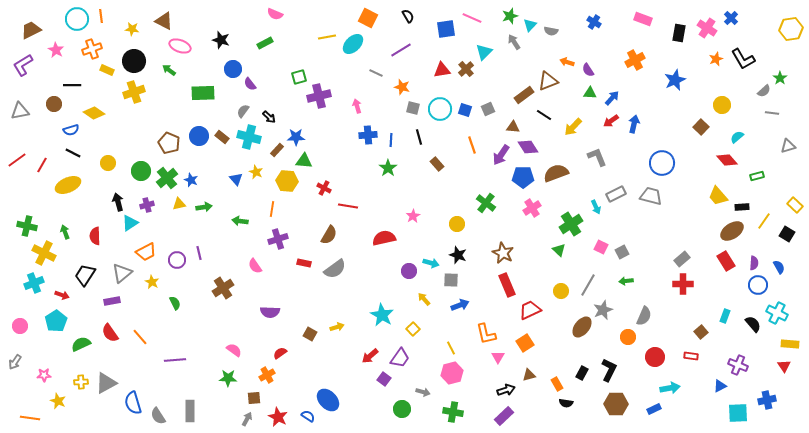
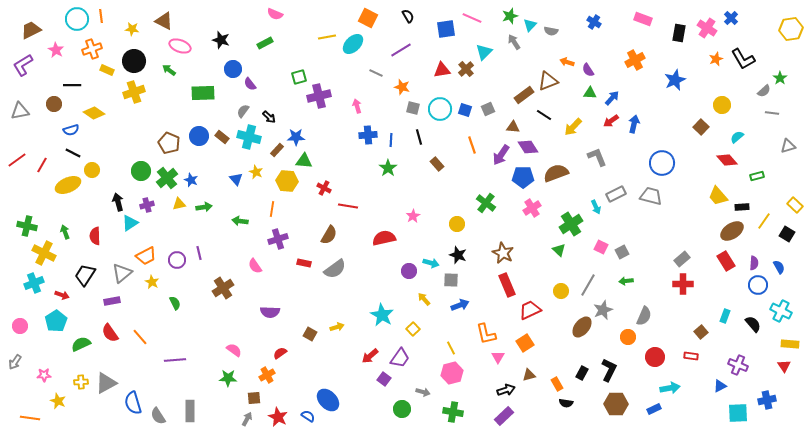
yellow circle at (108, 163): moved 16 px left, 7 px down
orange trapezoid at (146, 252): moved 4 px down
cyan cross at (777, 313): moved 4 px right, 2 px up
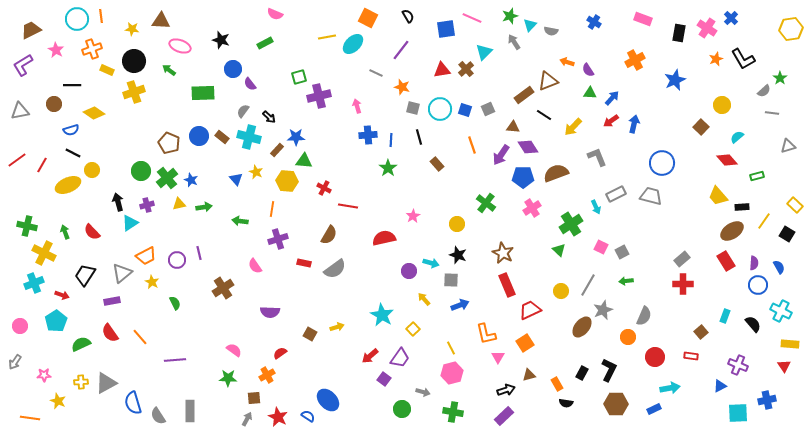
brown triangle at (164, 21): moved 3 px left; rotated 24 degrees counterclockwise
purple line at (401, 50): rotated 20 degrees counterclockwise
red semicircle at (95, 236): moved 3 px left, 4 px up; rotated 42 degrees counterclockwise
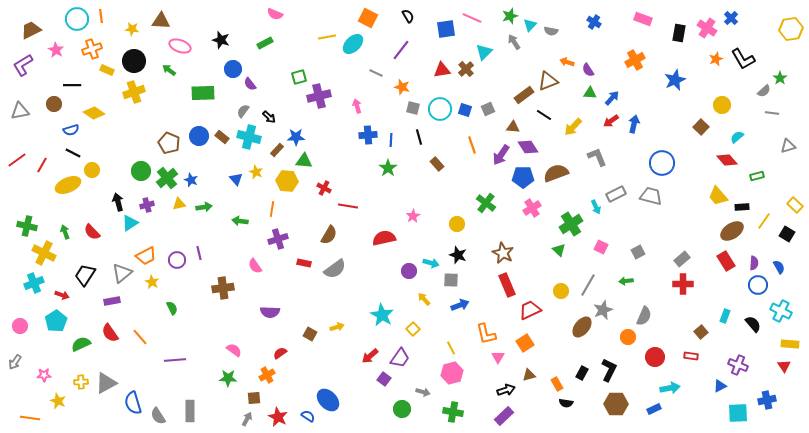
gray square at (622, 252): moved 16 px right
brown cross at (223, 288): rotated 25 degrees clockwise
green semicircle at (175, 303): moved 3 px left, 5 px down
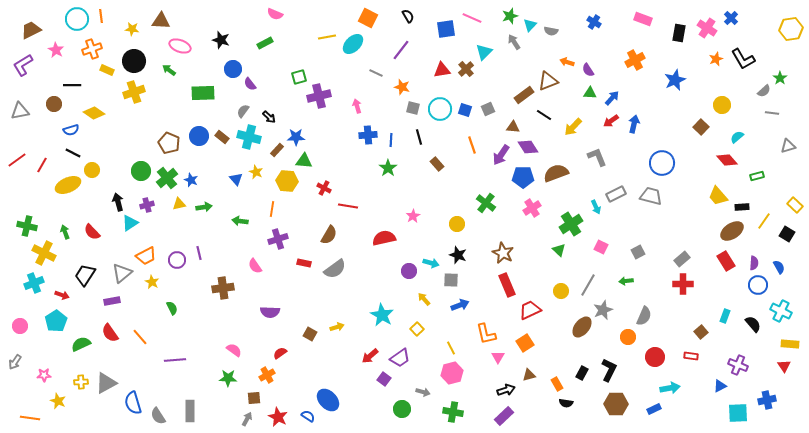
yellow square at (413, 329): moved 4 px right
purple trapezoid at (400, 358): rotated 20 degrees clockwise
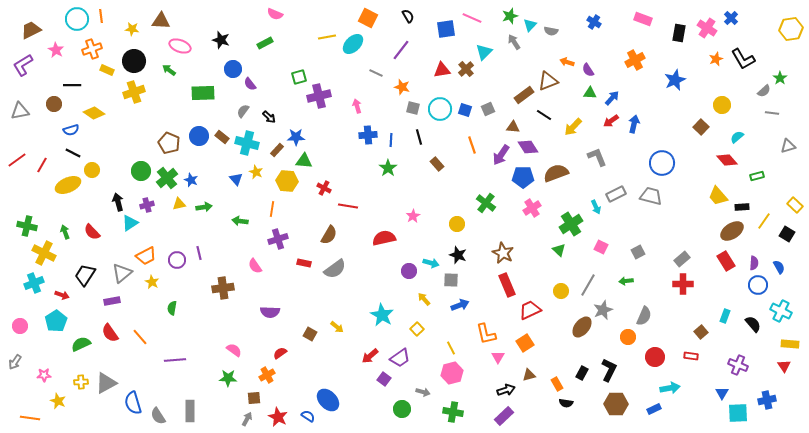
cyan cross at (249, 137): moved 2 px left, 6 px down
green semicircle at (172, 308): rotated 144 degrees counterclockwise
yellow arrow at (337, 327): rotated 56 degrees clockwise
blue triangle at (720, 386): moved 2 px right, 7 px down; rotated 32 degrees counterclockwise
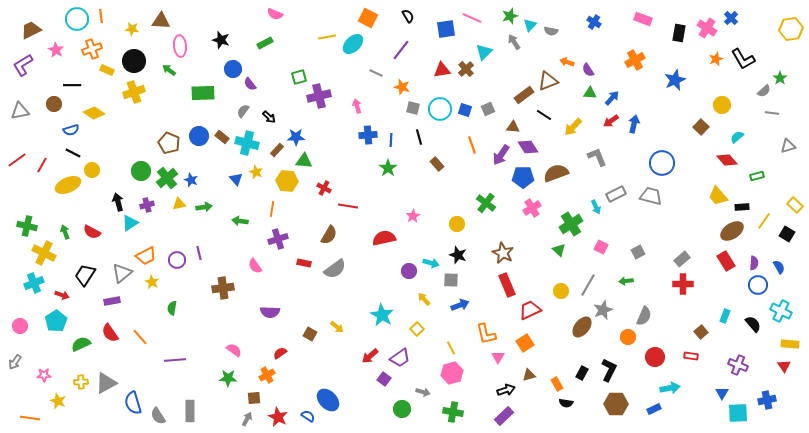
pink ellipse at (180, 46): rotated 65 degrees clockwise
red semicircle at (92, 232): rotated 18 degrees counterclockwise
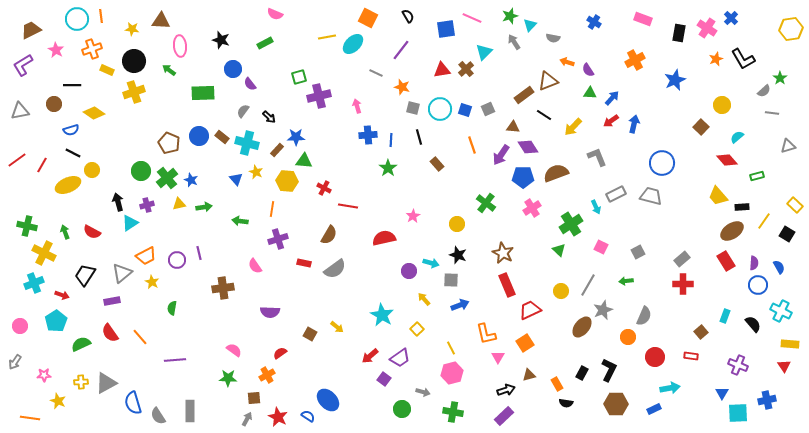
gray semicircle at (551, 31): moved 2 px right, 7 px down
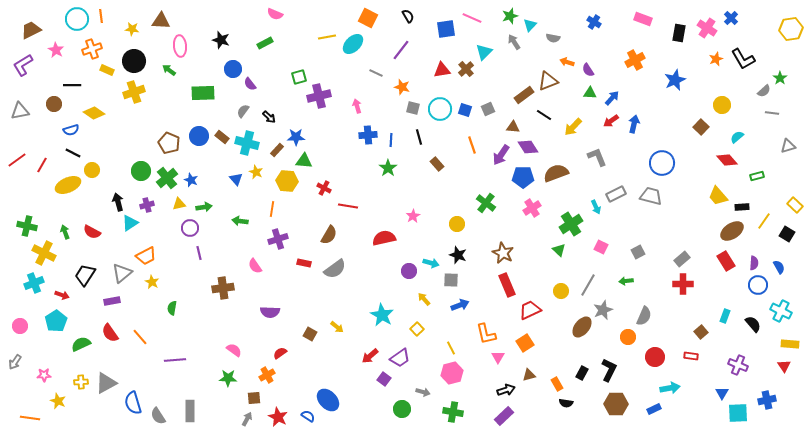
purple circle at (177, 260): moved 13 px right, 32 px up
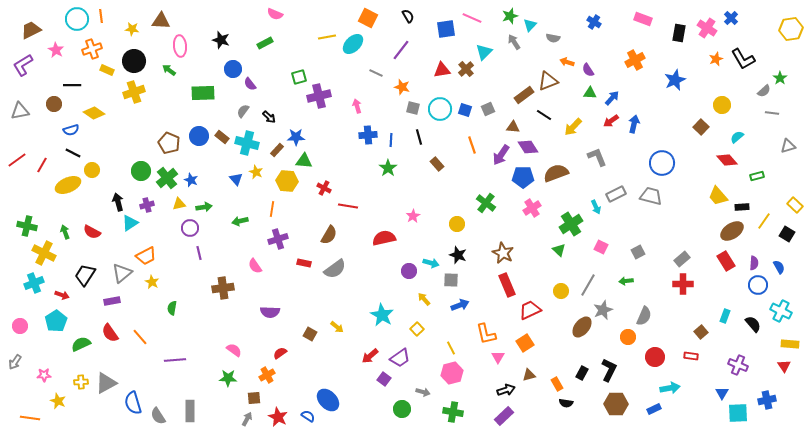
green arrow at (240, 221): rotated 21 degrees counterclockwise
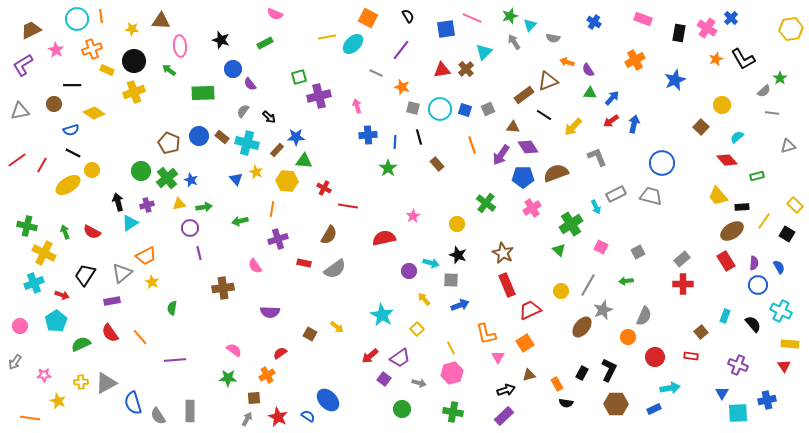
blue line at (391, 140): moved 4 px right, 2 px down
yellow ellipse at (68, 185): rotated 10 degrees counterclockwise
gray arrow at (423, 392): moved 4 px left, 9 px up
